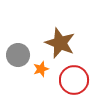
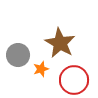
brown star: rotated 8 degrees clockwise
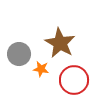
gray circle: moved 1 px right, 1 px up
orange star: rotated 28 degrees clockwise
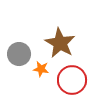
red circle: moved 2 px left
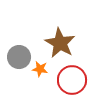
gray circle: moved 3 px down
orange star: moved 1 px left
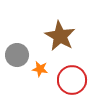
brown star: moved 7 px up
gray circle: moved 2 px left, 2 px up
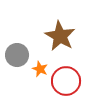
orange star: rotated 14 degrees clockwise
red circle: moved 6 px left, 1 px down
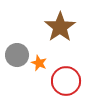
brown star: moved 9 px up; rotated 8 degrees clockwise
orange star: moved 1 px left, 6 px up
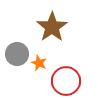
brown star: moved 8 px left
gray circle: moved 1 px up
